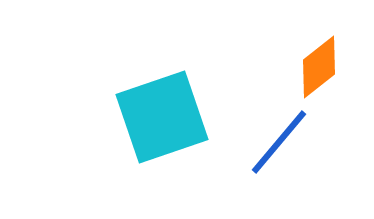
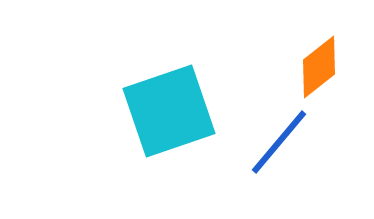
cyan square: moved 7 px right, 6 px up
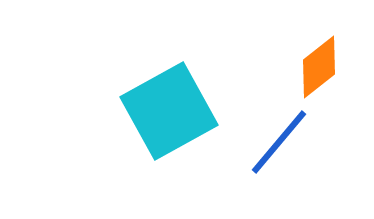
cyan square: rotated 10 degrees counterclockwise
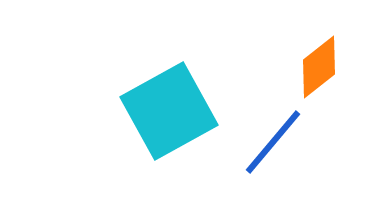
blue line: moved 6 px left
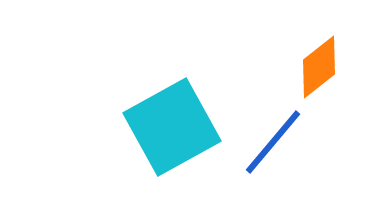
cyan square: moved 3 px right, 16 px down
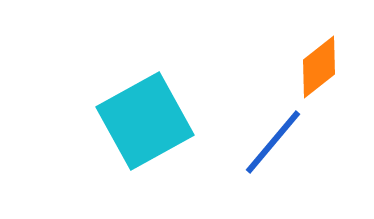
cyan square: moved 27 px left, 6 px up
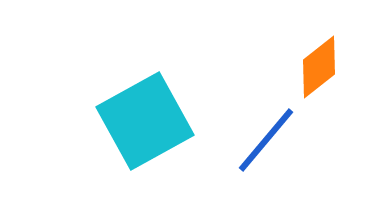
blue line: moved 7 px left, 2 px up
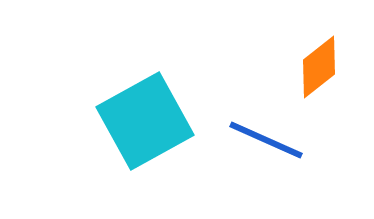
blue line: rotated 74 degrees clockwise
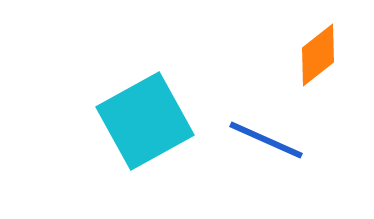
orange diamond: moved 1 px left, 12 px up
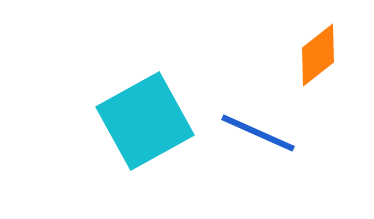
blue line: moved 8 px left, 7 px up
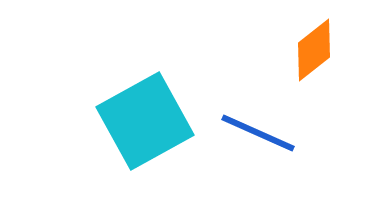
orange diamond: moved 4 px left, 5 px up
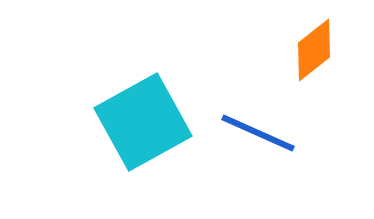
cyan square: moved 2 px left, 1 px down
